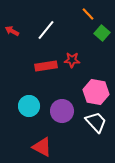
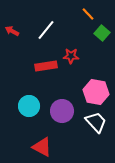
red star: moved 1 px left, 4 px up
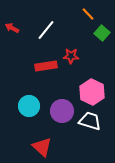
red arrow: moved 3 px up
pink hexagon: moved 4 px left; rotated 15 degrees clockwise
white trapezoid: moved 6 px left, 1 px up; rotated 30 degrees counterclockwise
red triangle: rotated 15 degrees clockwise
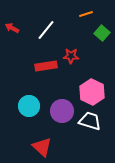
orange line: moved 2 px left; rotated 64 degrees counterclockwise
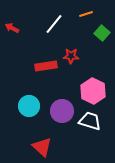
white line: moved 8 px right, 6 px up
pink hexagon: moved 1 px right, 1 px up
